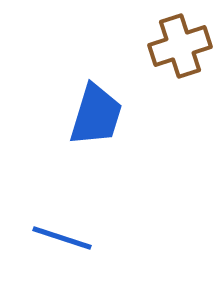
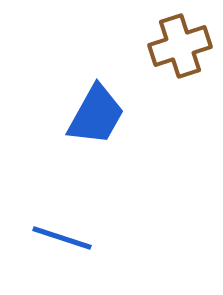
blue trapezoid: rotated 12 degrees clockwise
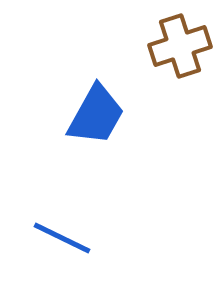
blue line: rotated 8 degrees clockwise
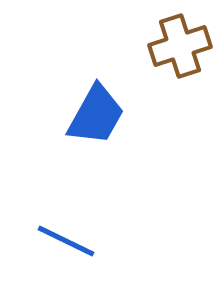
blue line: moved 4 px right, 3 px down
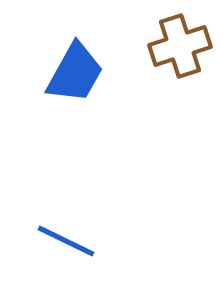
blue trapezoid: moved 21 px left, 42 px up
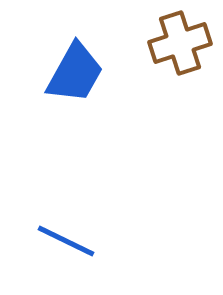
brown cross: moved 3 px up
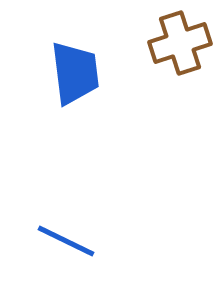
blue trapezoid: rotated 36 degrees counterclockwise
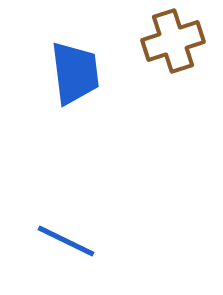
brown cross: moved 7 px left, 2 px up
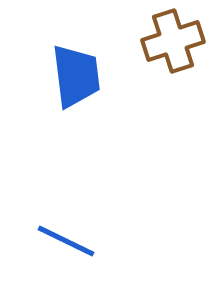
blue trapezoid: moved 1 px right, 3 px down
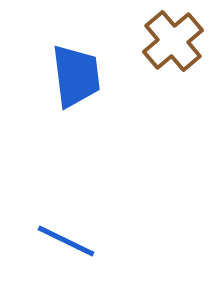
brown cross: rotated 22 degrees counterclockwise
